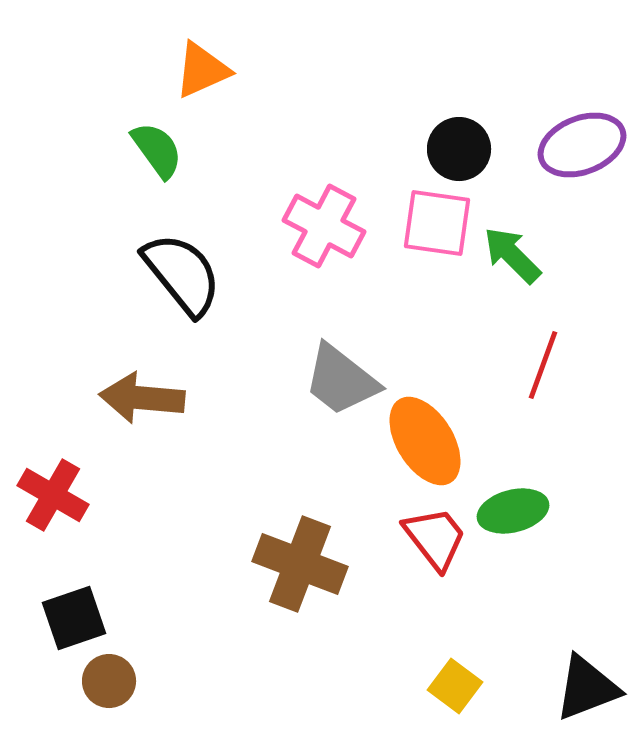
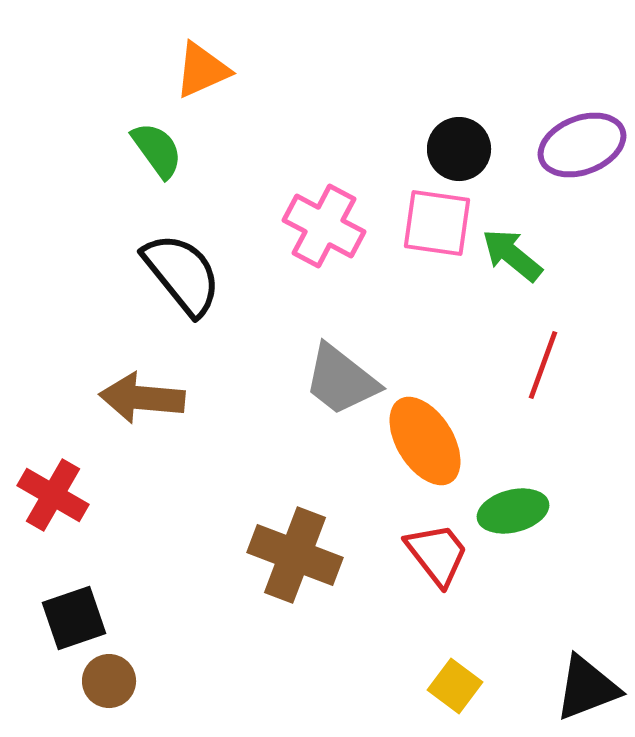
green arrow: rotated 6 degrees counterclockwise
red trapezoid: moved 2 px right, 16 px down
brown cross: moved 5 px left, 9 px up
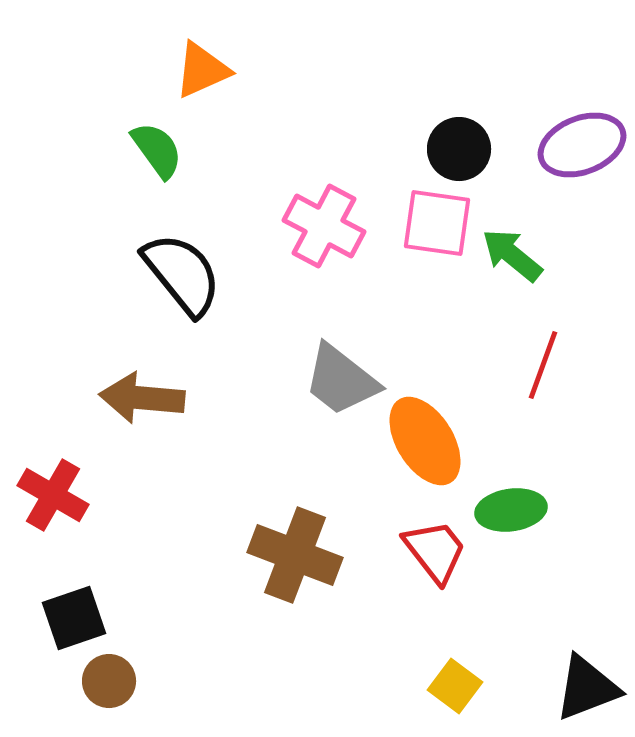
green ellipse: moved 2 px left, 1 px up; rotated 6 degrees clockwise
red trapezoid: moved 2 px left, 3 px up
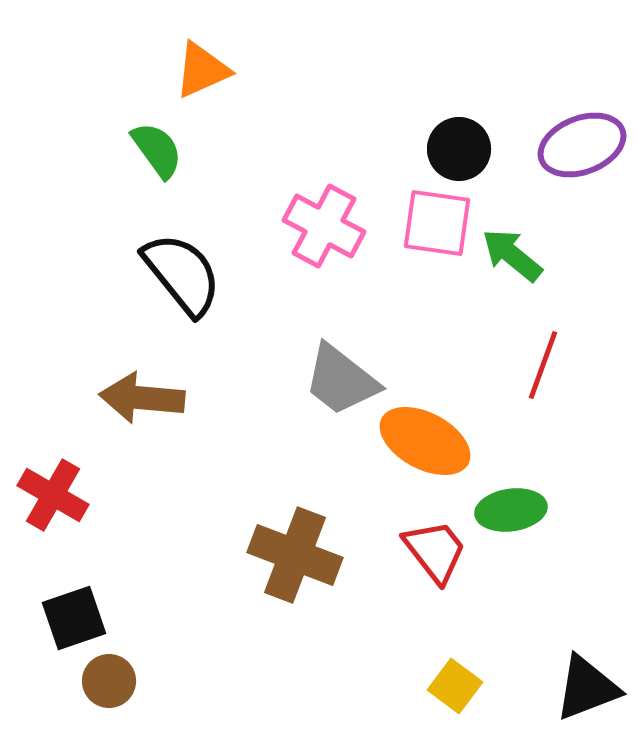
orange ellipse: rotated 30 degrees counterclockwise
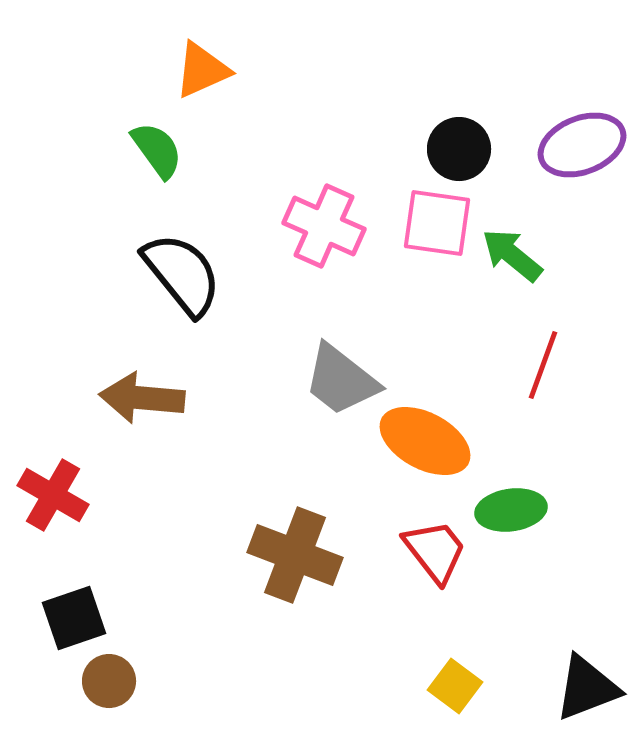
pink cross: rotated 4 degrees counterclockwise
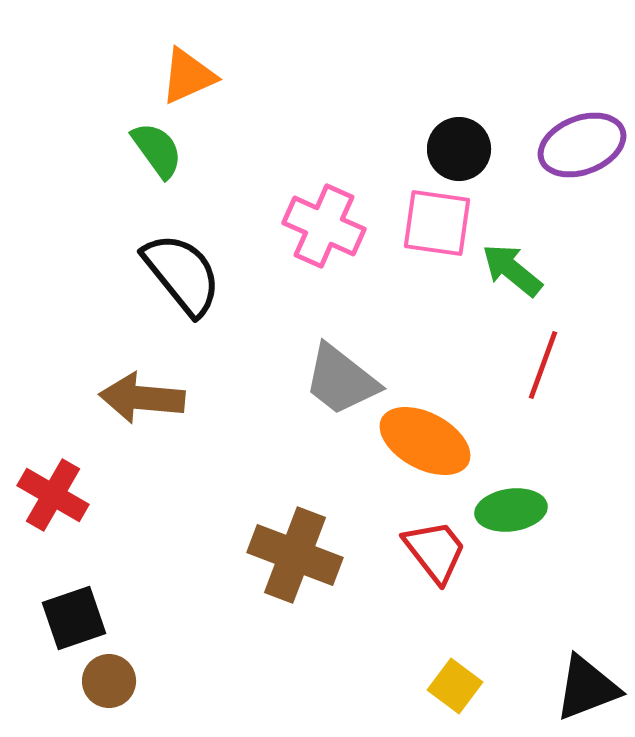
orange triangle: moved 14 px left, 6 px down
green arrow: moved 15 px down
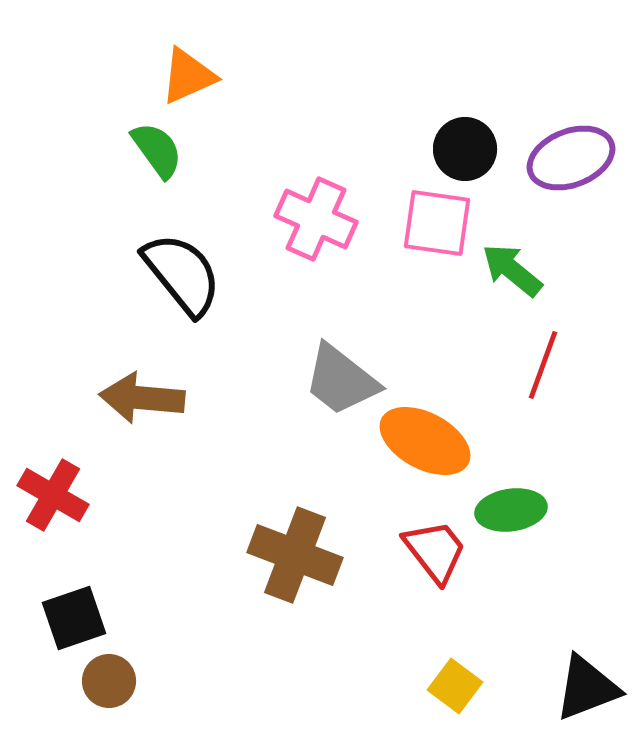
purple ellipse: moved 11 px left, 13 px down
black circle: moved 6 px right
pink cross: moved 8 px left, 7 px up
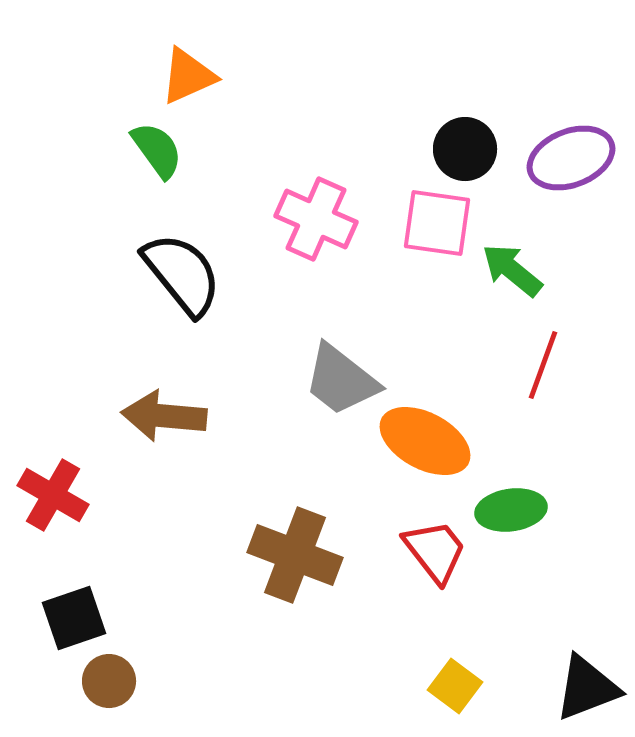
brown arrow: moved 22 px right, 18 px down
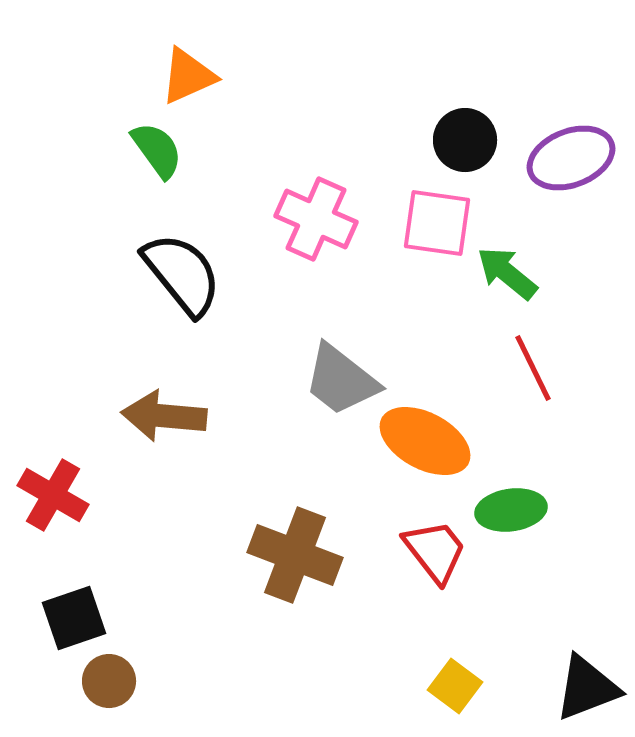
black circle: moved 9 px up
green arrow: moved 5 px left, 3 px down
red line: moved 10 px left, 3 px down; rotated 46 degrees counterclockwise
